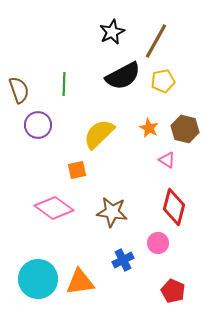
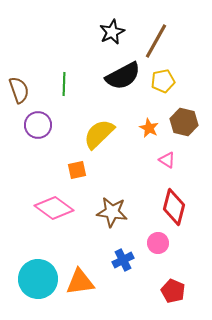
brown hexagon: moved 1 px left, 7 px up
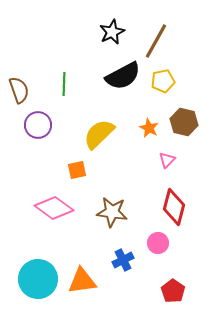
pink triangle: rotated 42 degrees clockwise
orange triangle: moved 2 px right, 1 px up
red pentagon: rotated 10 degrees clockwise
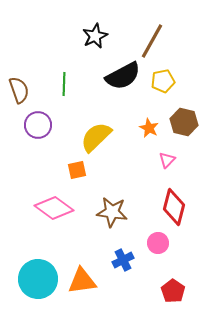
black star: moved 17 px left, 4 px down
brown line: moved 4 px left
yellow semicircle: moved 3 px left, 3 px down
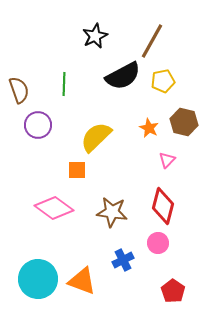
orange square: rotated 12 degrees clockwise
red diamond: moved 11 px left, 1 px up
orange triangle: rotated 28 degrees clockwise
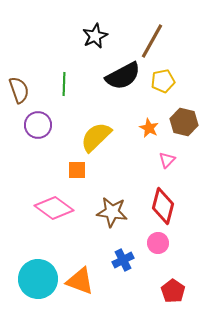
orange triangle: moved 2 px left
